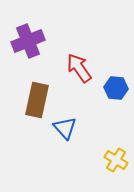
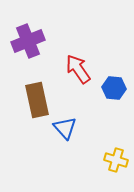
red arrow: moved 1 px left, 1 px down
blue hexagon: moved 2 px left
brown rectangle: rotated 24 degrees counterclockwise
yellow cross: rotated 15 degrees counterclockwise
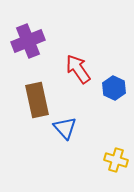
blue hexagon: rotated 20 degrees clockwise
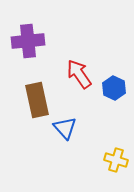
purple cross: rotated 16 degrees clockwise
red arrow: moved 1 px right, 5 px down
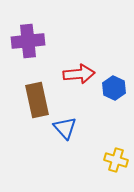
red arrow: rotated 120 degrees clockwise
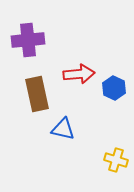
purple cross: moved 1 px up
brown rectangle: moved 6 px up
blue triangle: moved 2 px left, 1 px down; rotated 35 degrees counterclockwise
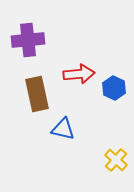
yellow cross: rotated 25 degrees clockwise
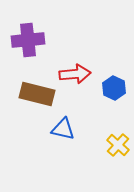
red arrow: moved 4 px left
brown rectangle: rotated 64 degrees counterclockwise
yellow cross: moved 2 px right, 15 px up
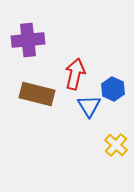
red arrow: rotated 72 degrees counterclockwise
blue hexagon: moved 1 px left, 1 px down
blue triangle: moved 26 px right, 23 px up; rotated 45 degrees clockwise
yellow cross: moved 2 px left
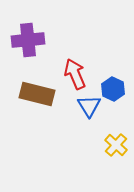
red arrow: rotated 36 degrees counterclockwise
